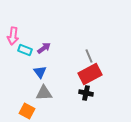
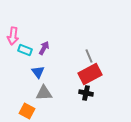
purple arrow: rotated 24 degrees counterclockwise
blue triangle: moved 2 px left
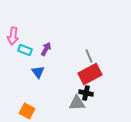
purple arrow: moved 2 px right, 1 px down
gray triangle: moved 33 px right, 10 px down
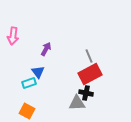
cyan rectangle: moved 4 px right, 33 px down; rotated 40 degrees counterclockwise
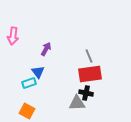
red rectangle: rotated 20 degrees clockwise
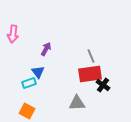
pink arrow: moved 2 px up
gray line: moved 2 px right
black cross: moved 17 px right, 8 px up; rotated 24 degrees clockwise
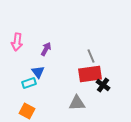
pink arrow: moved 4 px right, 8 px down
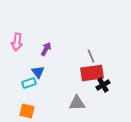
red rectangle: moved 2 px right, 1 px up
black cross: rotated 24 degrees clockwise
orange square: rotated 14 degrees counterclockwise
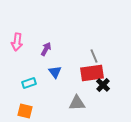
gray line: moved 3 px right
blue triangle: moved 17 px right
black cross: rotated 16 degrees counterclockwise
orange square: moved 2 px left
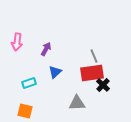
blue triangle: rotated 24 degrees clockwise
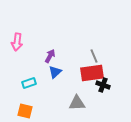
purple arrow: moved 4 px right, 7 px down
black cross: rotated 24 degrees counterclockwise
